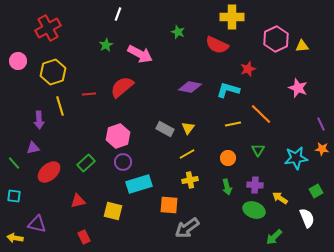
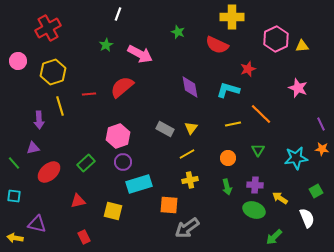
purple diamond at (190, 87): rotated 70 degrees clockwise
yellow triangle at (188, 128): moved 3 px right
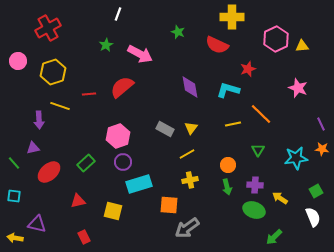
yellow line at (60, 106): rotated 54 degrees counterclockwise
orange circle at (228, 158): moved 7 px down
white semicircle at (307, 218): moved 6 px right, 1 px up
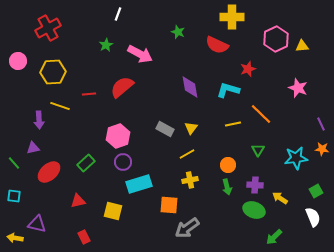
yellow hexagon at (53, 72): rotated 15 degrees clockwise
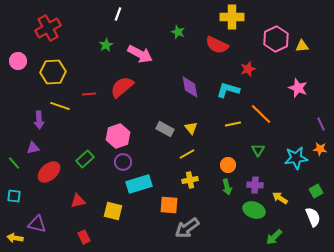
yellow triangle at (191, 128): rotated 16 degrees counterclockwise
orange star at (322, 149): moved 2 px left
green rectangle at (86, 163): moved 1 px left, 4 px up
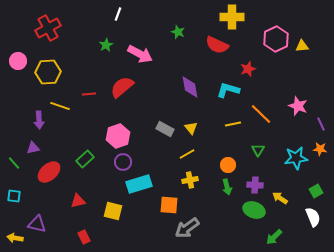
yellow hexagon at (53, 72): moved 5 px left
pink star at (298, 88): moved 18 px down
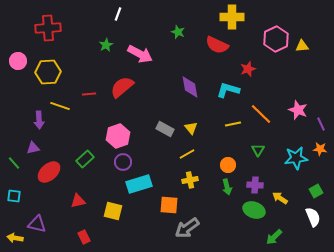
red cross at (48, 28): rotated 25 degrees clockwise
pink star at (298, 106): moved 4 px down
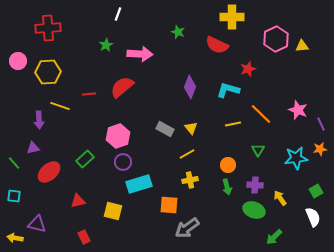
pink arrow at (140, 54): rotated 25 degrees counterclockwise
purple diamond at (190, 87): rotated 30 degrees clockwise
orange star at (320, 149): rotated 16 degrees counterclockwise
yellow arrow at (280, 198): rotated 21 degrees clockwise
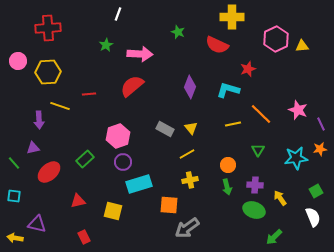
red semicircle at (122, 87): moved 10 px right, 1 px up
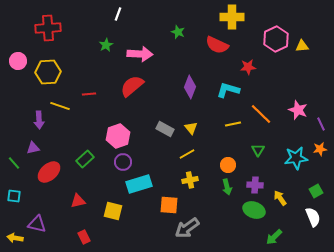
red star at (248, 69): moved 2 px up; rotated 14 degrees clockwise
